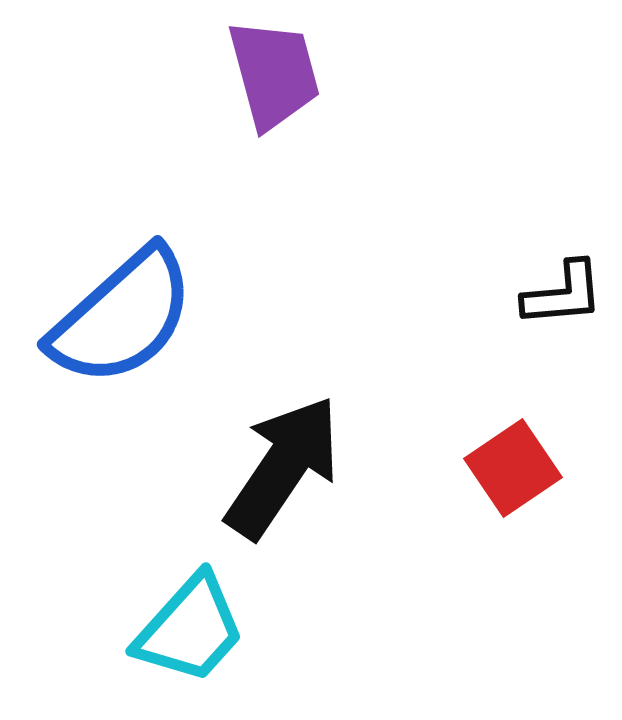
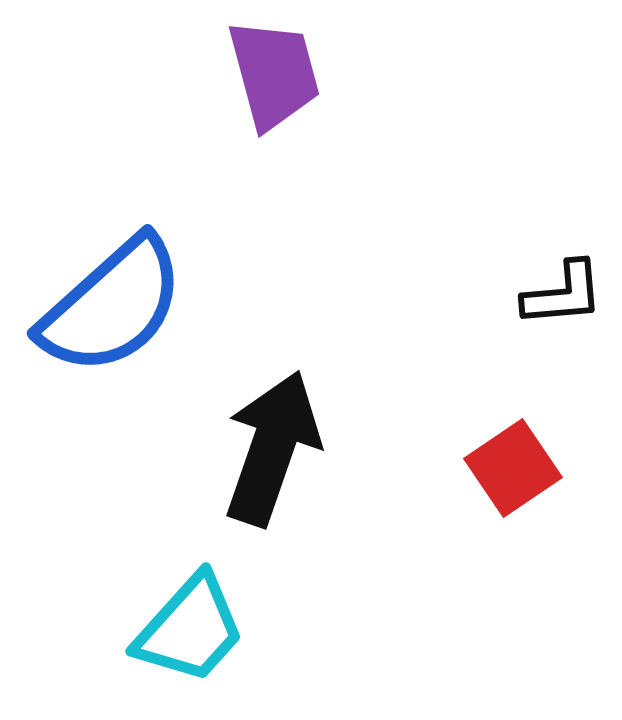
blue semicircle: moved 10 px left, 11 px up
black arrow: moved 11 px left, 19 px up; rotated 15 degrees counterclockwise
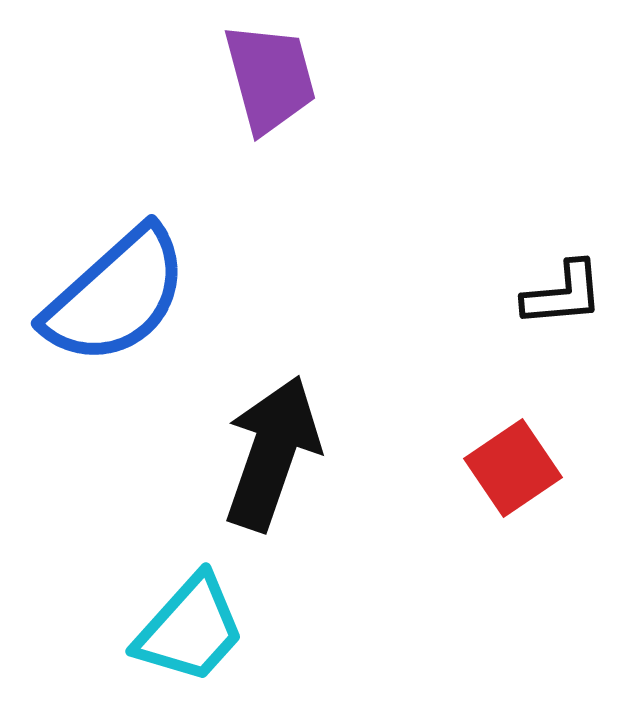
purple trapezoid: moved 4 px left, 4 px down
blue semicircle: moved 4 px right, 10 px up
black arrow: moved 5 px down
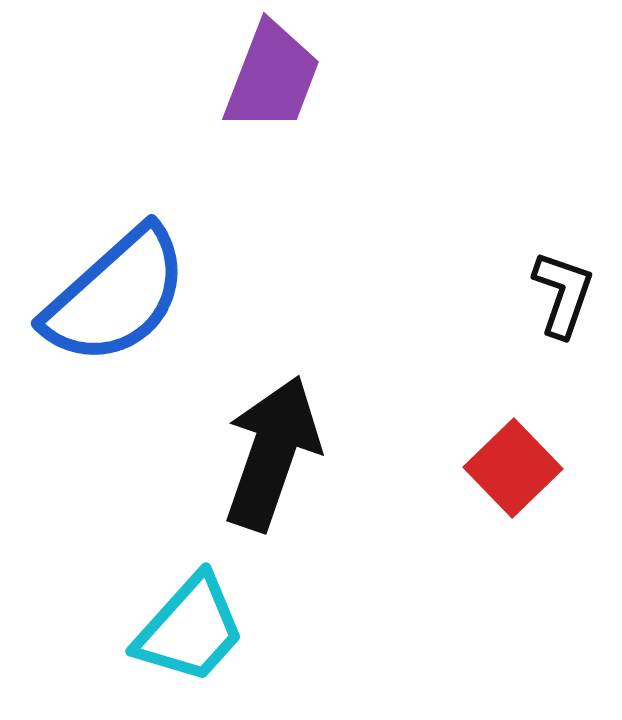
purple trapezoid: moved 2 px right, 1 px up; rotated 36 degrees clockwise
black L-shape: rotated 66 degrees counterclockwise
red square: rotated 10 degrees counterclockwise
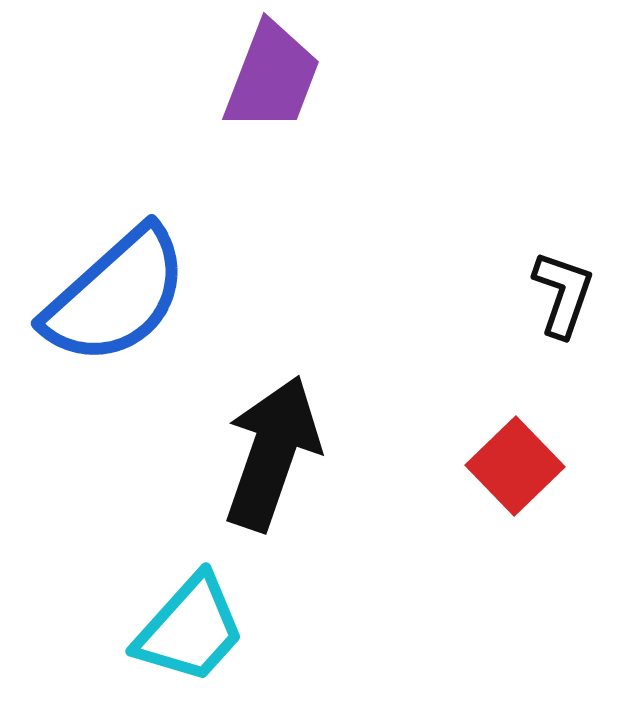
red square: moved 2 px right, 2 px up
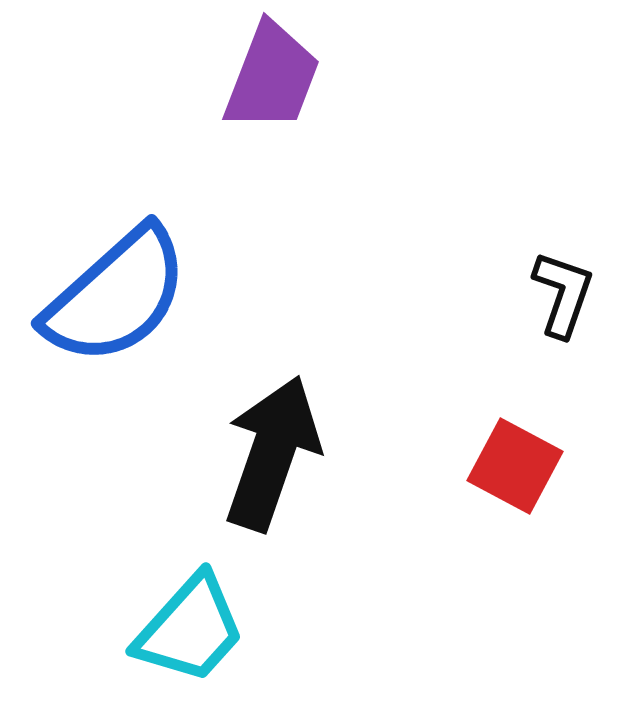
red square: rotated 18 degrees counterclockwise
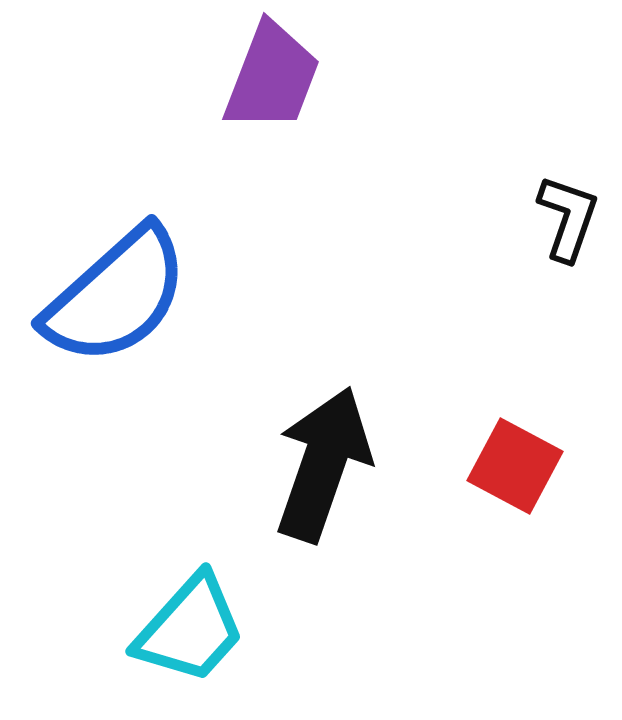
black L-shape: moved 5 px right, 76 px up
black arrow: moved 51 px right, 11 px down
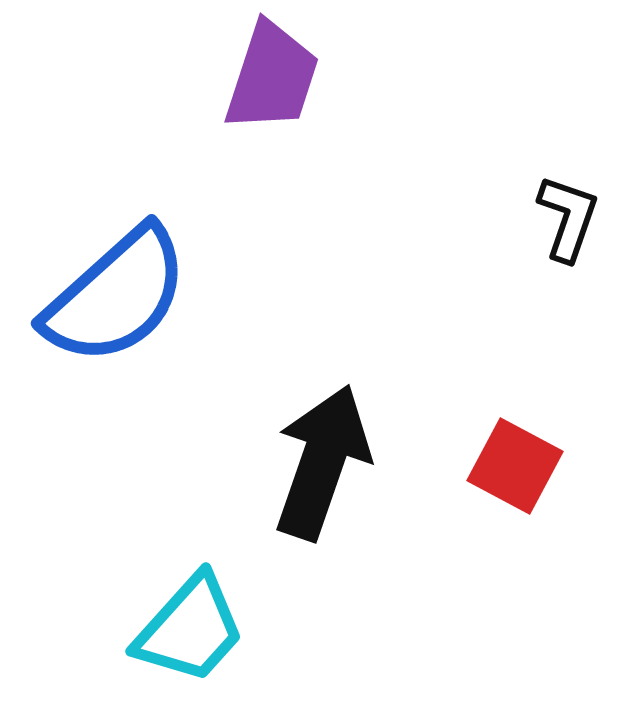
purple trapezoid: rotated 3 degrees counterclockwise
black arrow: moved 1 px left, 2 px up
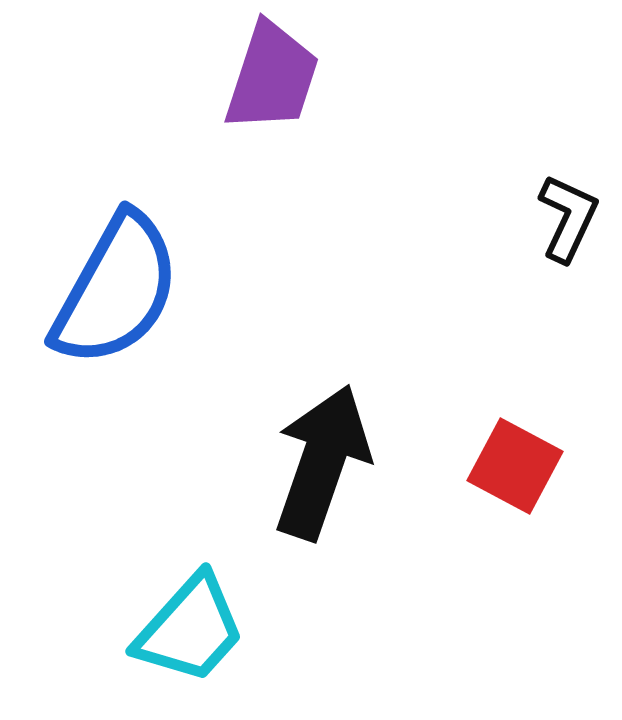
black L-shape: rotated 6 degrees clockwise
blue semicircle: moved 6 px up; rotated 19 degrees counterclockwise
